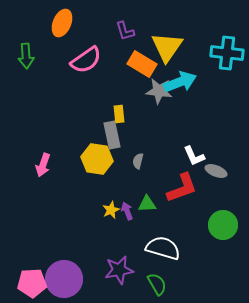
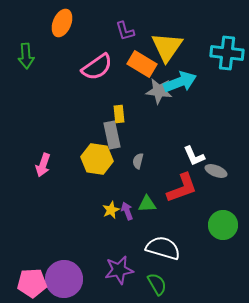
pink semicircle: moved 11 px right, 7 px down
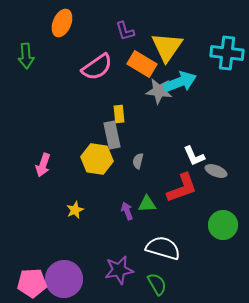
yellow star: moved 36 px left
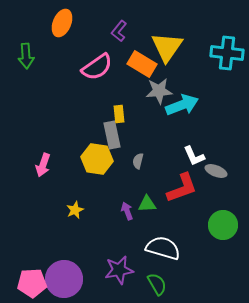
purple L-shape: moved 6 px left; rotated 55 degrees clockwise
cyan arrow: moved 2 px right, 23 px down
gray star: rotated 12 degrees counterclockwise
